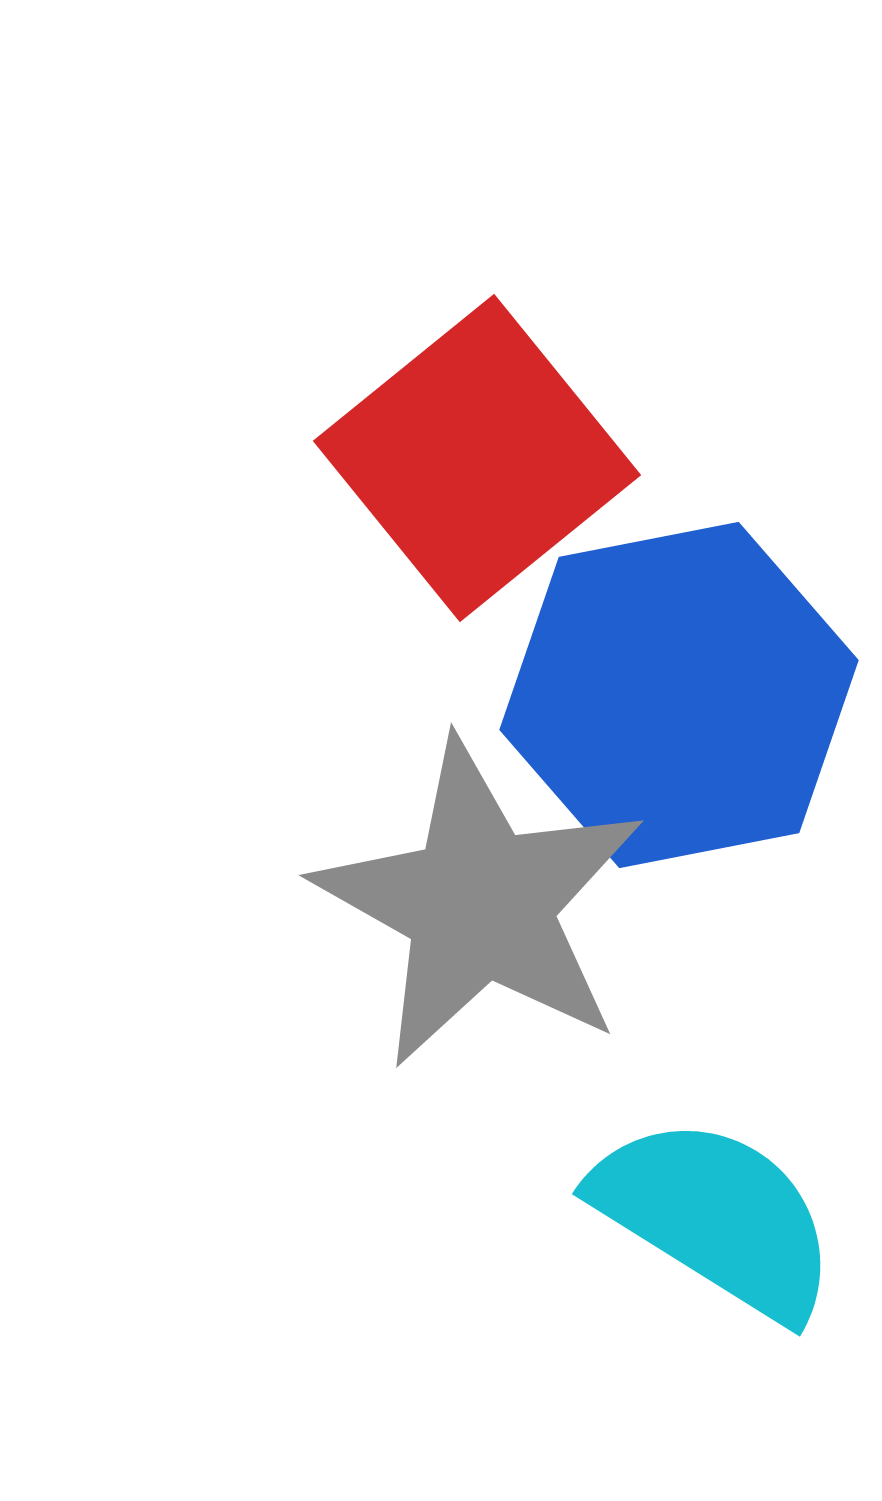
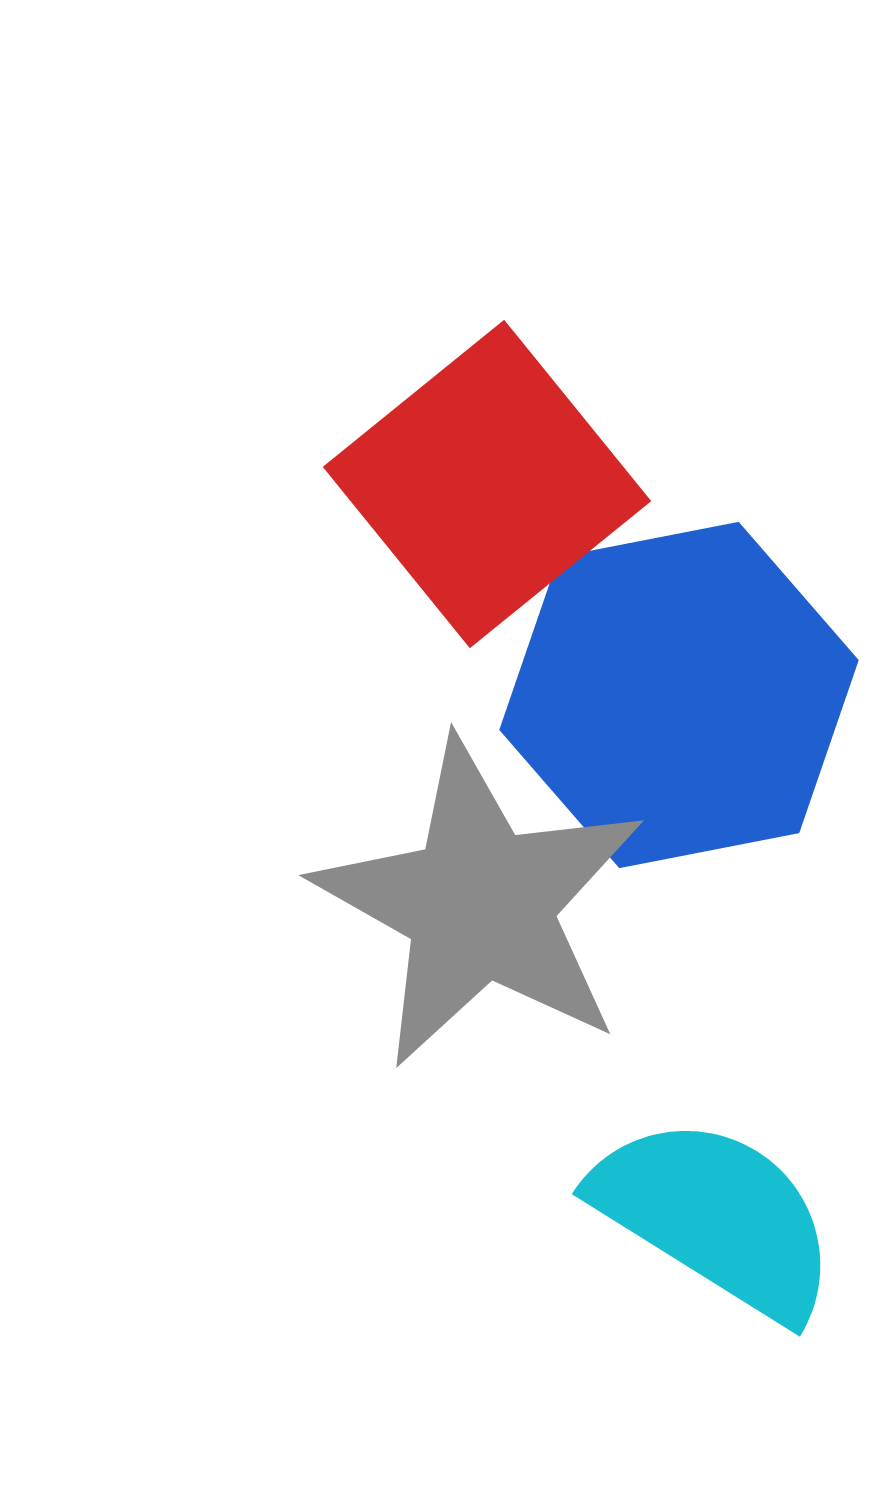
red square: moved 10 px right, 26 px down
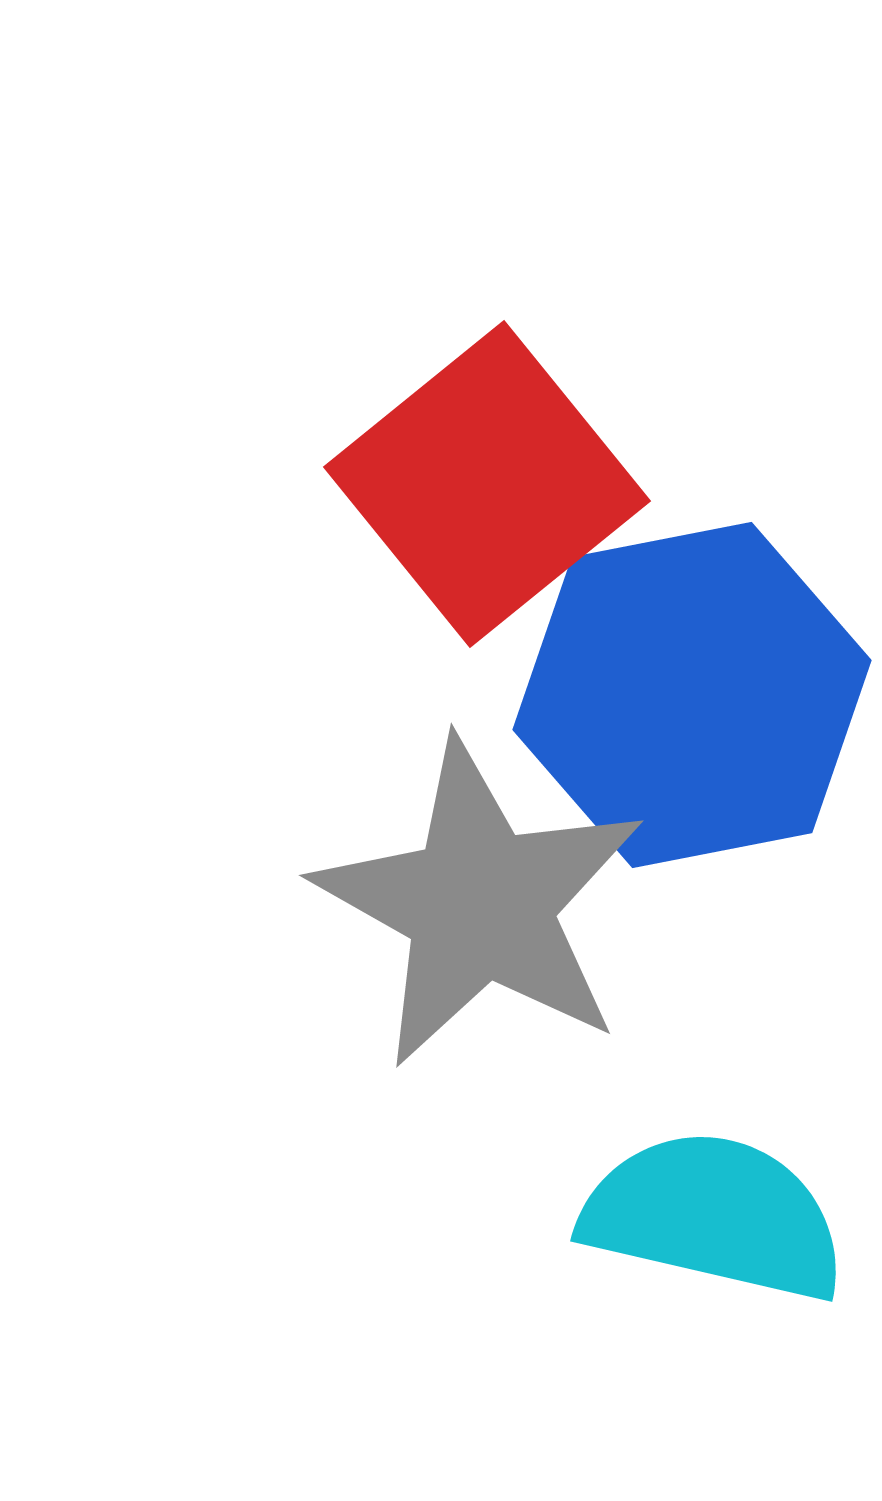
blue hexagon: moved 13 px right
cyan semicircle: moved 2 px left, 1 px up; rotated 19 degrees counterclockwise
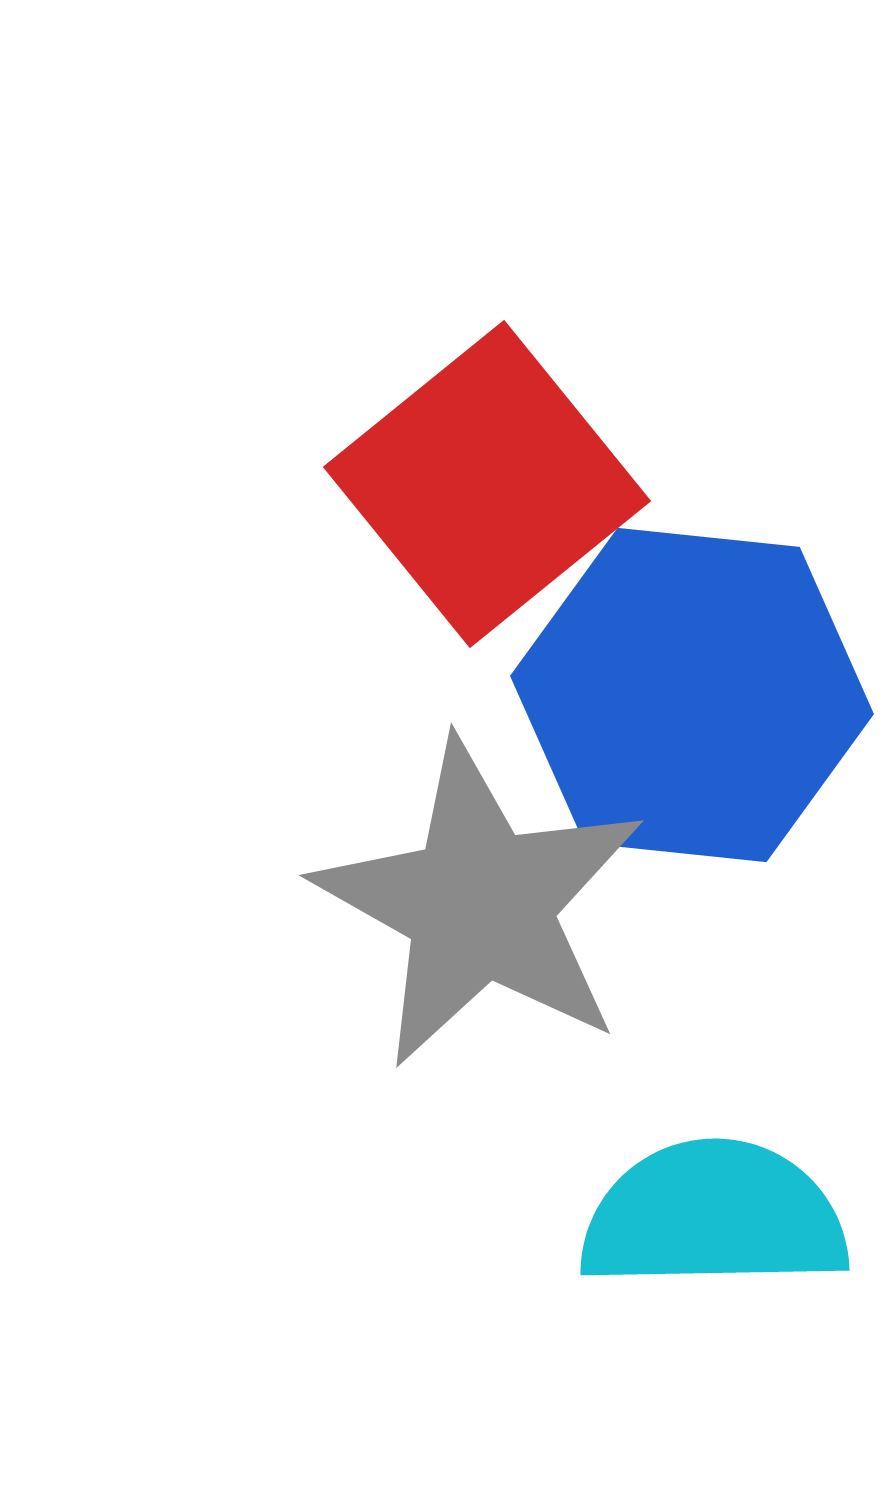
blue hexagon: rotated 17 degrees clockwise
cyan semicircle: rotated 14 degrees counterclockwise
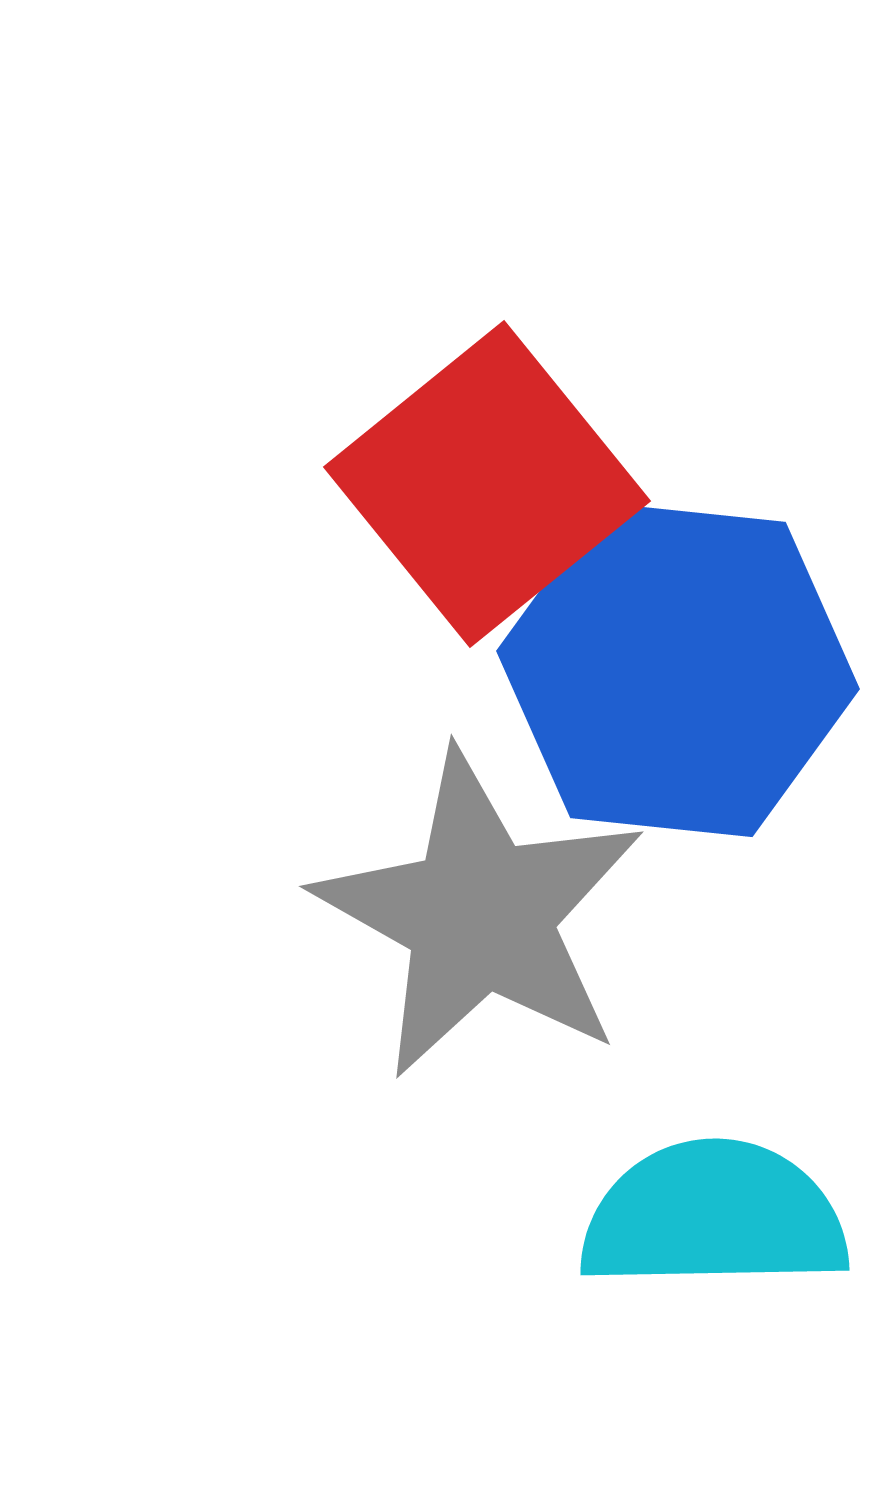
blue hexagon: moved 14 px left, 25 px up
gray star: moved 11 px down
